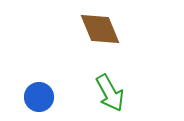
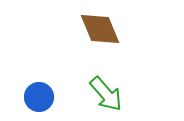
green arrow: moved 4 px left, 1 px down; rotated 12 degrees counterclockwise
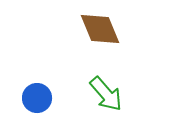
blue circle: moved 2 px left, 1 px down
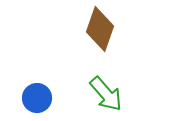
brown diamond: rotated 42 degrees clockwise
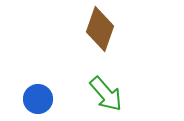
blue circle: moved 1 px right, 1 px down
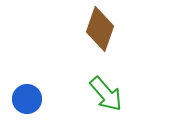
blue circle: moved 11 px left
